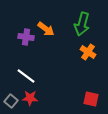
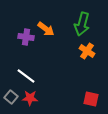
orange cross: moved 1 px left, 1 px up
gray square: moved 4 px up
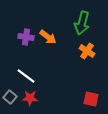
green arrow: moved 1 px up
orange arrow: moved 2 px right, 8 px down
gray square: moved 1 px left
